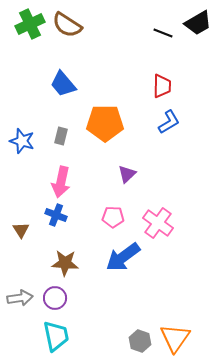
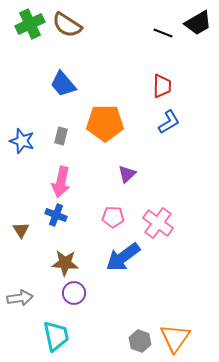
purple circle: moved 19 px right, 5 px up
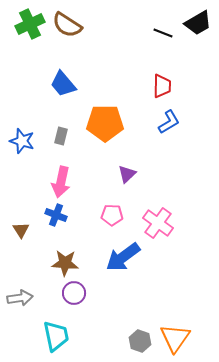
pink pentagon: moved 1 px left, 2 px up
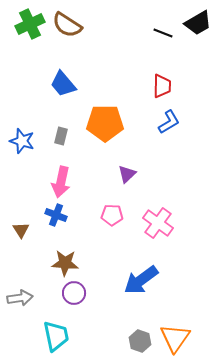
blue arrow: moved 18 px right, 23 px down
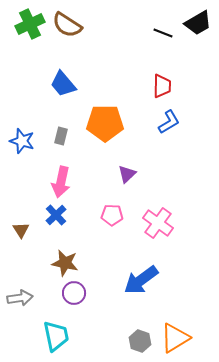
blue cross: rotated 25 degrees clockwise
brown star: rotated 8 degrees clockwise
orange triangle: rotated 24 degrees clockwise
